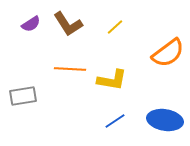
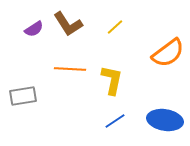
purple semicircle: moved 3 px right, 5 px down
yellow L-shape: rotated 88 degrees counterclockwise
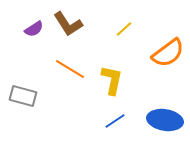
yellow line: moved 9 px right, 2 px down
orange line: rotated 28 degrees clockwise
gray rectangle: rotated 24 degrees clockwise
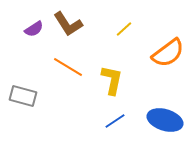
orange line: moved 2 px left, 2 px up
blue ellipse: rotated 8 degrees clockwise
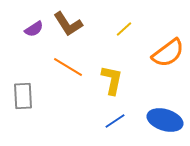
gray rectangle: rotated 72 degrees clockwise
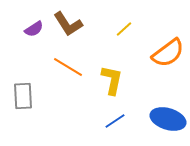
blue ellipse: moved 3 px right, 1 px up
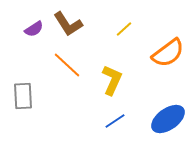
orange line: moved 1 px left, 2 px up; rotated 12 degrees clockwise
yellow L-shape: rotated 12 degrees clockwise
blue ellipse: rotated 52 degrees counterclockwise
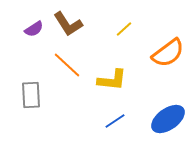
yellow L-shape: rotated 72 degrees clockwise
gray rectangle: moved 8 px right, 1 px up
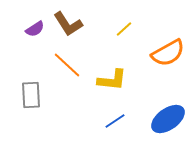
purple semicircle: moved 1 px right
orange semicircle: rotated 8 degrees clockwise
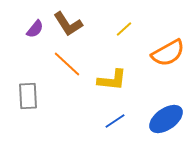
purple semicircle: rotated 18 degrees counterclockwise
orange line: moved 1 px up
gray rectangle: moved 3 px left, 1 px down
blue ellipse: moved 2 px left
